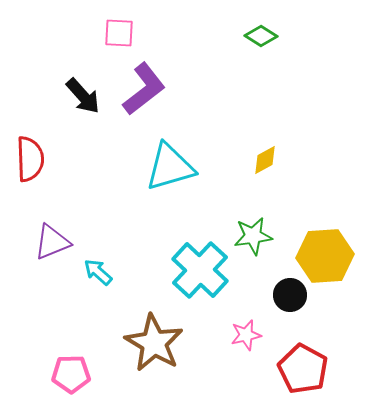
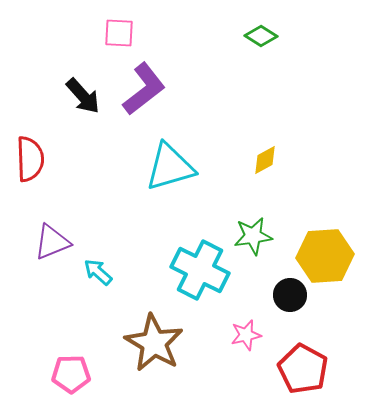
cyan cross: rotated 16 degrees counterclockwise
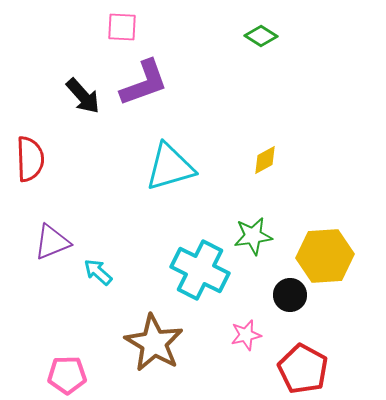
pink square: moved 3 px right, 6 px up
purple L-shape: moved 6 px up; rotated 18 degrees clockwise
pink pentagon: moved 4 px left, 1 px down
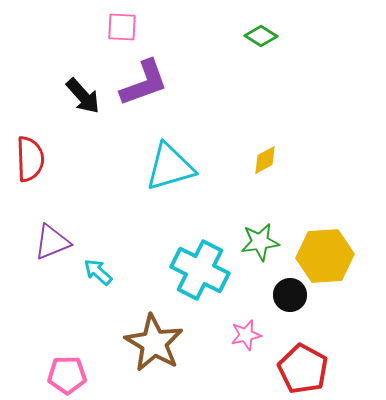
green star: moved 7 px right, 6 px down
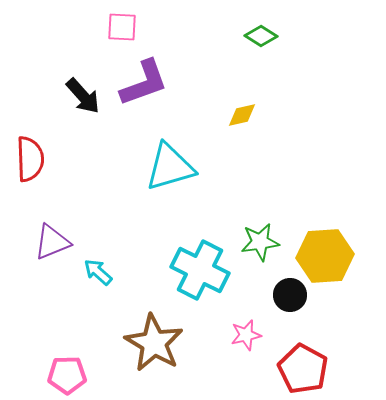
yellow diamond: moved 23 px left, 45 px up; rotated 16 degrees clockwise
